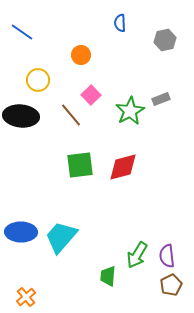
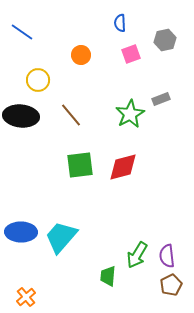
pink square: moved 40 px right, 41 px up; rotated 24 degrees clockwise
green star: moved 3 px down
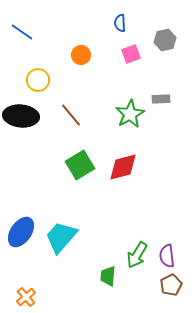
gray rectangle: rotated 18 degrees clockwise
green square: rotated 24 degrees counterclockwise
blue ellipse: rotated 56 degrees counterclockwise
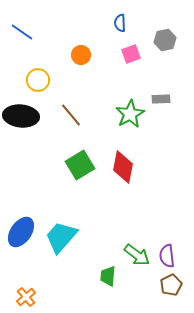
red diamond: rotated 64 degrees counterclockwise
green arrow: rotated 84 degrees counterclockwise
